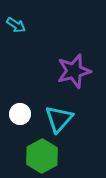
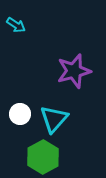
cyan triangle: moved 5 px left
green hexagon: moved 1 px right, 1 px down
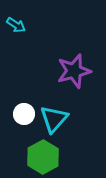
white circle: moved 4 px right
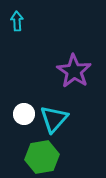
cyan arrow: moved 1 px right, 4 px up; rotated 126 degrees counterclockwise
purple star: rotated 24 degrees counterclockwise
green hexagon: moved 1 px left; rotated 20 degrees clockwise
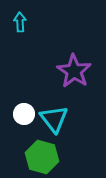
cyan arrow: moved 3 px right, 1 px down
cyan triangle: rotated 20 degrees counterclockwise
green hexagon: rotated 24 degrees clockwise
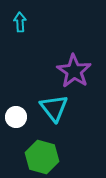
white circle: moved 8 px left, 3 px down
cyan triangle: moved 11 px up
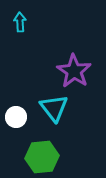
green hexagon: rotated 20 degrees counterclockwise
